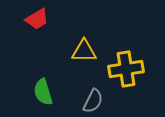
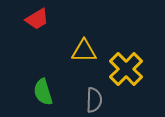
yellow cross: rotated 36 degrees counterclockwise
gray semicircle: moved 1 px right, 1 px up; rotated 25 degrees counterclockwise
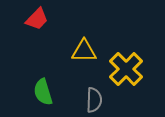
red trapezoid: rotated 15 degrees counterclockwise
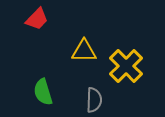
yellow cross: moved 3 px up
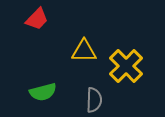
green semicircle: rotated 88 degrees counterclockwise
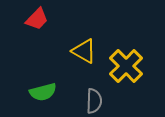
yellow triangle: rotated 28 degrees clockwise
gray semicircle: moved 1 px down
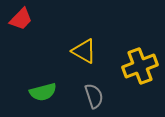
red trapezoid: moved 16 px left
yellow cross: moved 14 px right; rotated 24 degrees clockwise
gray semicircle: moved 5 px up; rotated 20 degrees counterclockwise
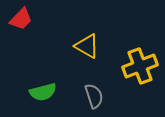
yellow triangle: moved 3 px right, 5 px up
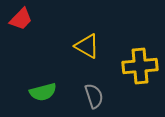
yellow cross: rotated 16 degrees clockwise
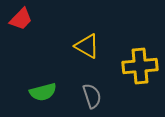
gray semicircle: moved 2 px left
